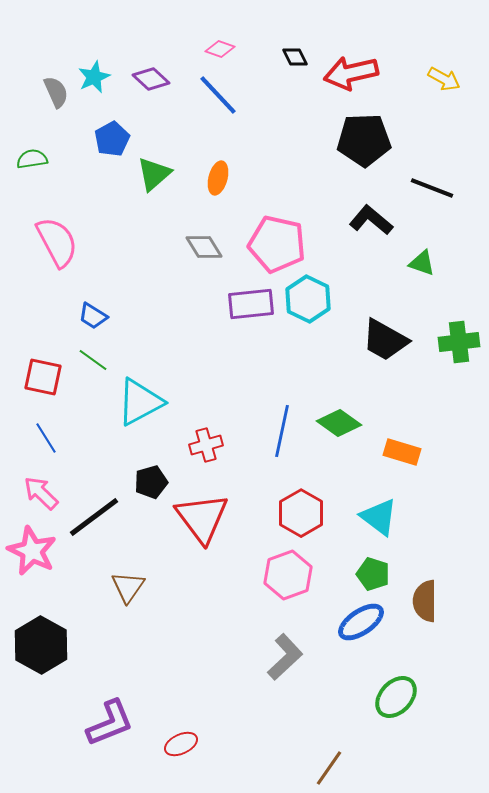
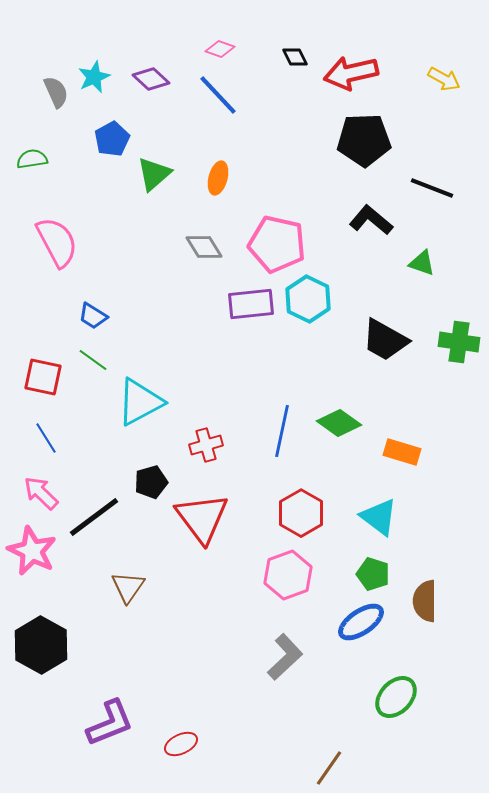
green cross at (459, 342): rotated 15 degrees clockwise
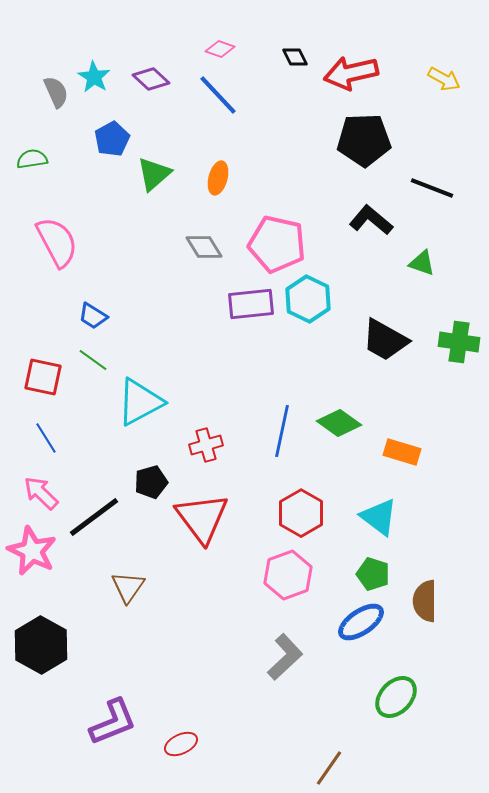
cyan star at (94, 77): rotated 16 degrees counterclockwise
purple L-shape at (110, 723): moved 3 px right, 1 px up
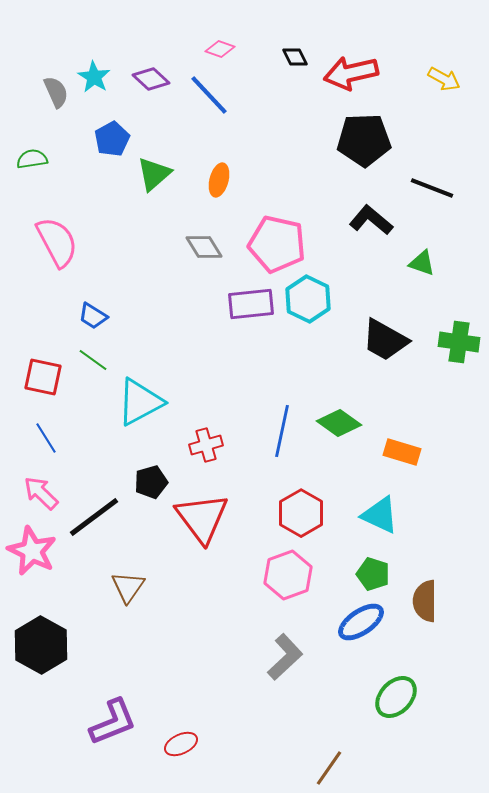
blue line at (218, 95): moved 9 px left
orange ellipse at (218, 178): moved 1 px right, 2 px down
cyan triangle at (379, 517): moved 1 px right, 2 px up; rotated 12 degrees counterclockwise
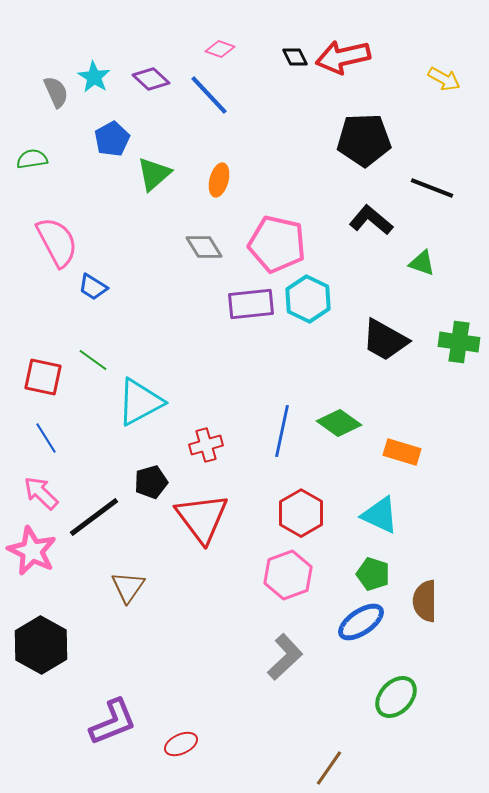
red arrow at (351, 73): moved 8 px left, 16 px up
blue trapezoid at (93, 316): moved 29 px up
